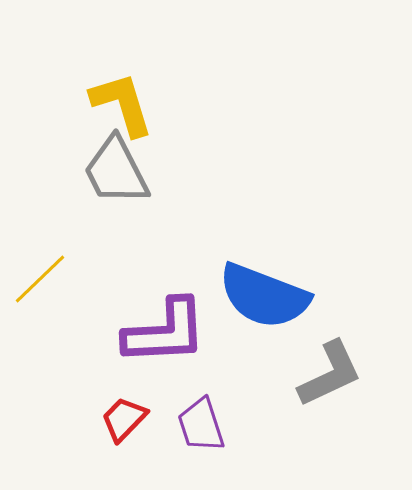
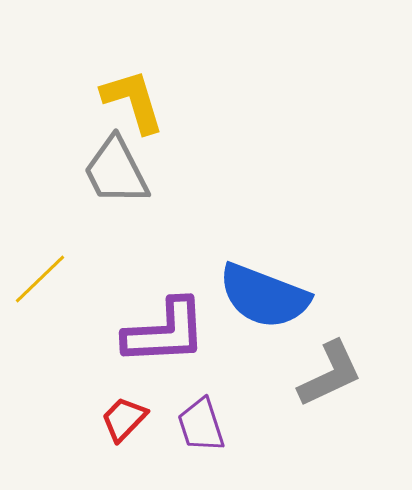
yellow L-shape: moved 11 px right, 3 px up
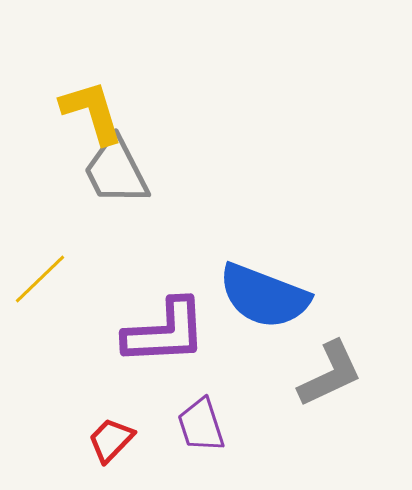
yellow L-shape: moved 41 px left, 11 px down
red trapezoid: moved 13 px left, 21 px down
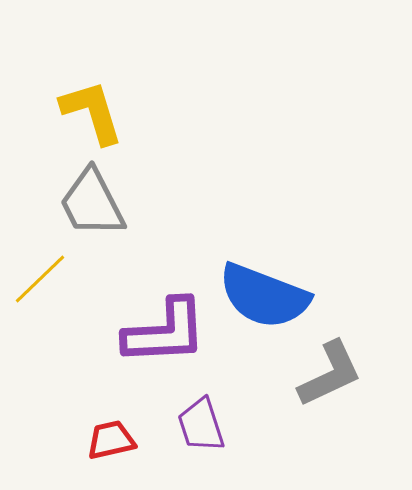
gray trapezoid: moved 24 px left, 32 px down
red trapezoid: rotated 33 degrees clockwise
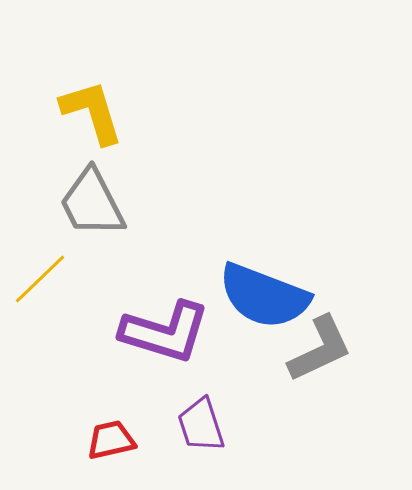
purple L-shape: rotated 20 degrees clockwise
gray L-shape: moved 10 px left, 25 px up
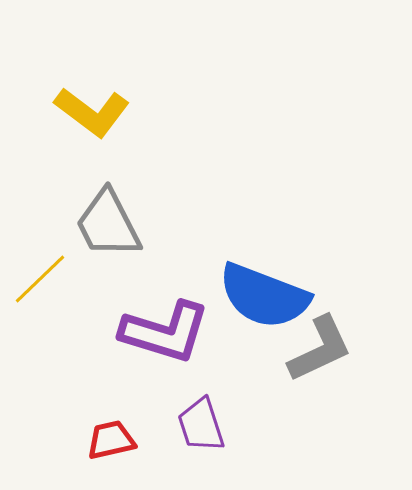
yellow L-shape: rotated 144 degrees clockwise
gray trapezoid: moved 16 px right, 21 px down
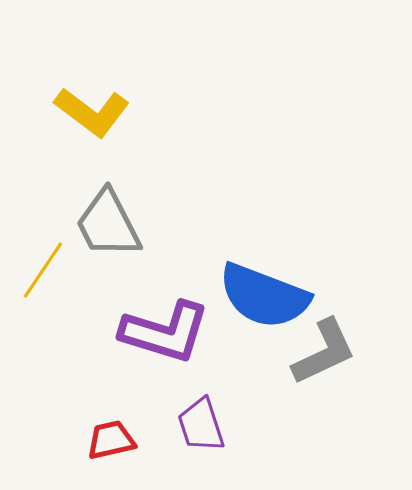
yellow line: moved 3 px right, 9 px up; rotated 12 degrees counterclockwise
gray L-shape: moved 4 px right, 3 px down
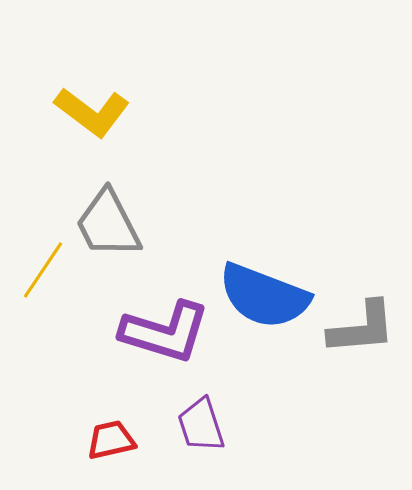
gray L-shape: moved 38 px right, 24 px up; rotated 20 degrees clockwise
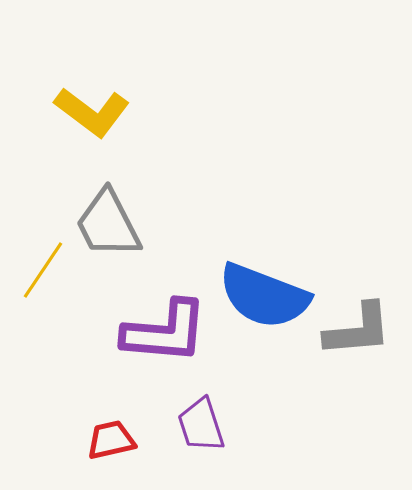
gray L-shape: moved 4 px left, 2 px down
purple L-shape: rotated 12 degrees counterclockwise
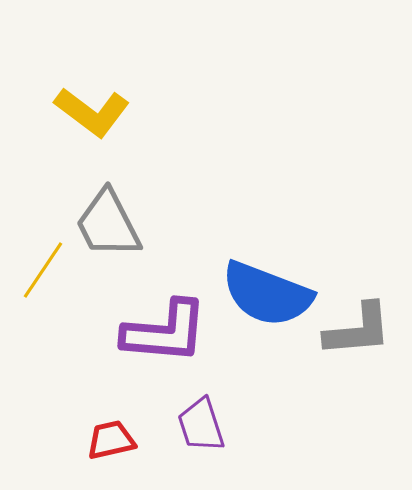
blue semicircle: moved 3 px right, 2 px up
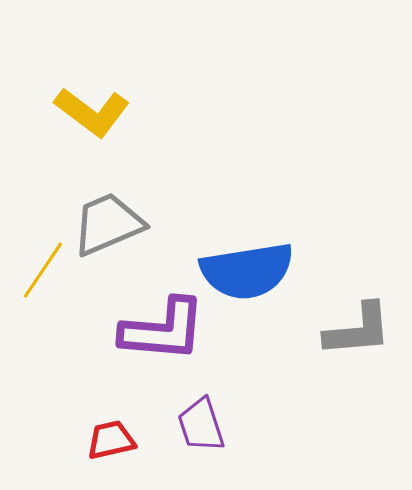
gray trapezoid: rotated 94 degrees clockwise
blue semicircle: moved 20 px left, 23 px up; rotated 30 degrees counterclockwise
purple L-shape: moved 2 px left, 2 px up
